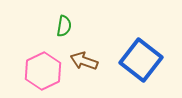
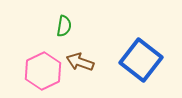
brown arrow: moved 4 px left, 1 px down
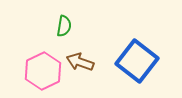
blue square: moved 4 px left, 1 px down
